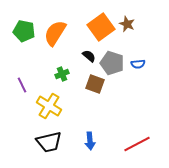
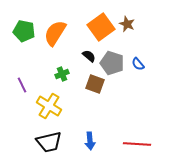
blue semicircle: rotated 56 degrees clockwise
red line: rotated 32 degrees clockwise
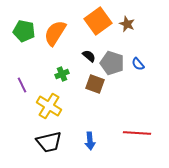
orange square: moved 3 px left, 6 px up
red line: moved 11 px up
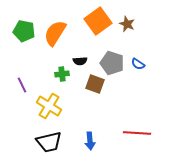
black semicircle: moved 9 px left, 5 px down; rotated 136 degrees clockwise
blue semicircle: rotated 16 degrees counterclockwise
green cross: rotated 16 degrees clockwise
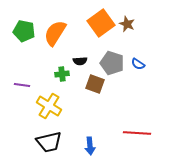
orange square: moved 3 px right, 2 px down
purple line: rotated 56 degrees counterclockwise
blue arrow: moved 5 px down
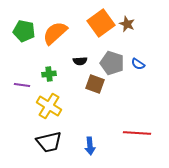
orange semicircle: rotated 16 degrees clockwise
green cross: moved 13 px left
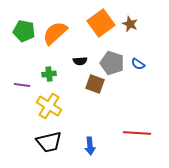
brown star: moved 3 px right
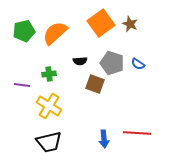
green pentagon: rotated 25 degrees counterclockwise
blue arrow: moved 14 px right, 7 px up
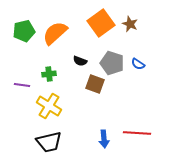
black semicircle: rotated 24 degrees clockwise
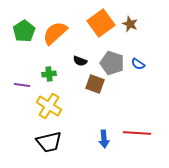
green pentagon: rotated 20 degrees counterclockwise
